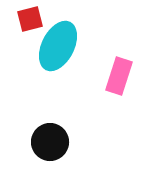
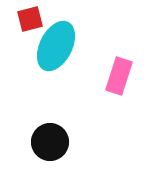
cyan ellipse: moved 2 px left
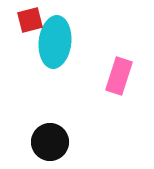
red square: moved 1 px down
cyan ellipse: moved 1 px left, 4 px up; rotated 21 degrees counterclockwise
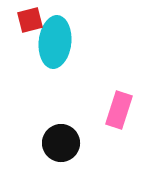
pink rectangle: moved 34 px down
black circle: moved 11 px right, 1 px down
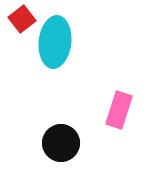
red square: moved 8 px left, 1 px up; rotated 24 degrees counterclockwise
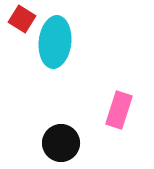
red square: rotated 20 degrees counterclockwise
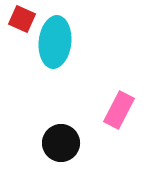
red square: rotated 8 degrees counterclockwise
pink rectangle: rotated 9 degrees clockwise
